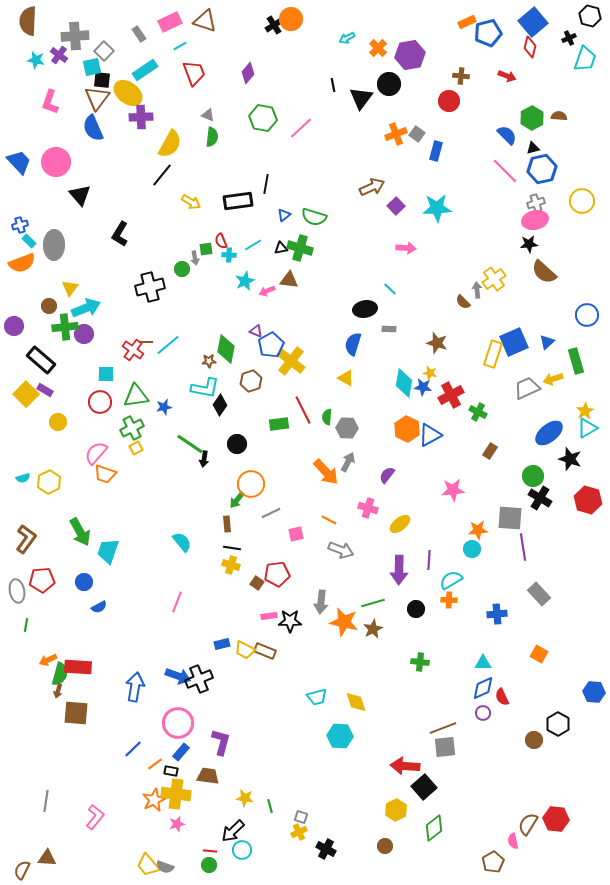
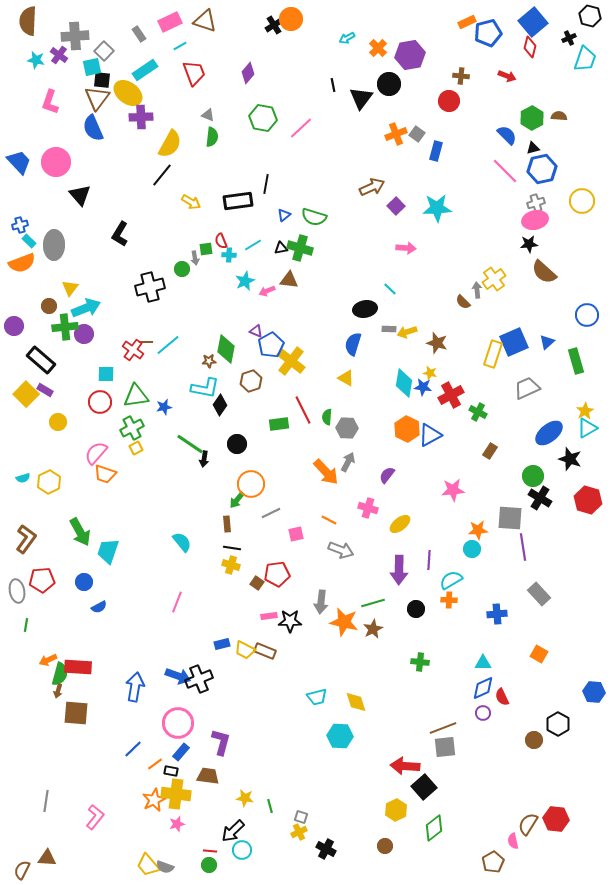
yellow arrow at (553, 379): moved 146 px left, 47 px up
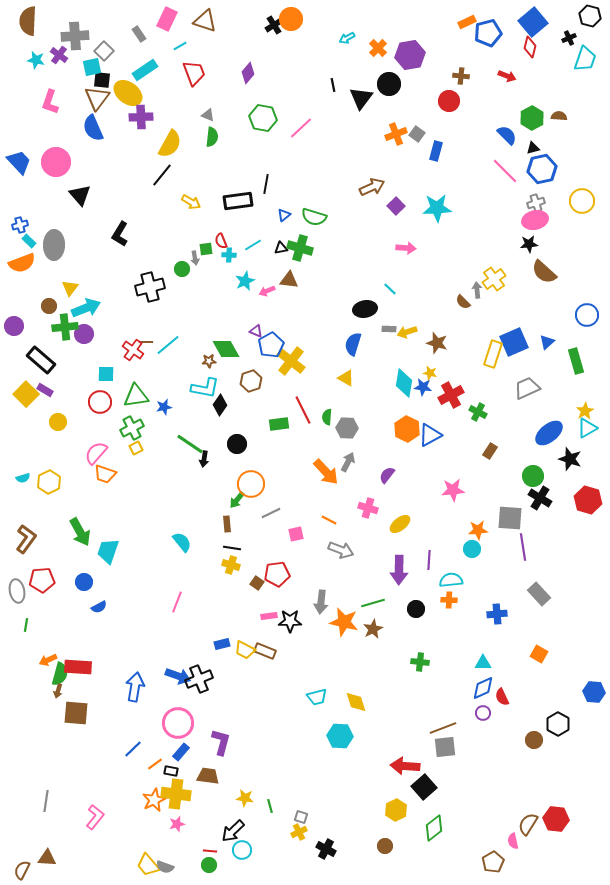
pink rectangle at (170, 22): moved 3 px left, 3 px up; rotated 40 degrees counterclockwise
green diamond at (226, 349): rotated 40 degrees counterclockwise
cyan semicircle at (451, 580): rotated 25 degrees clockwise
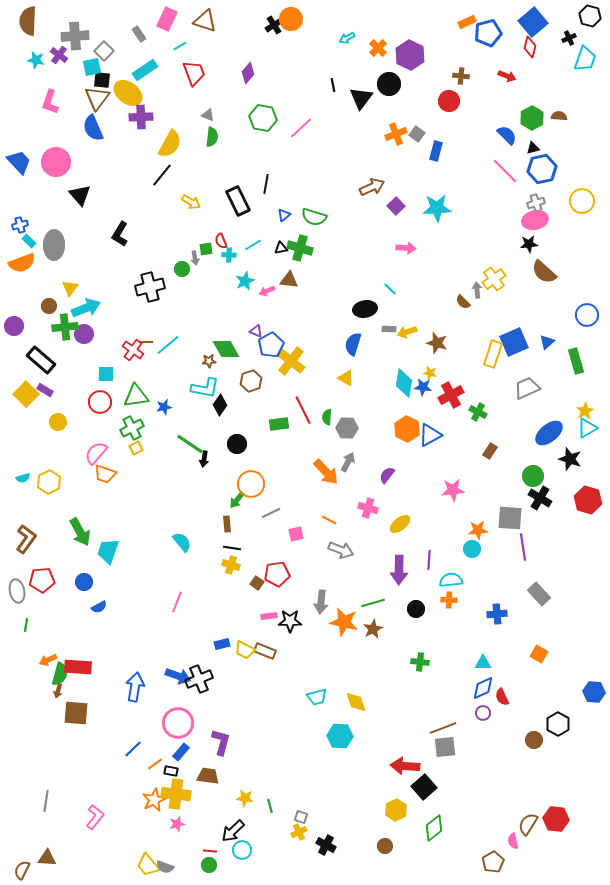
purple hexagon at (410, 55): rotated 24 degrees counterclockwise
black rectangle at (238, 201): rotated 72 degrees clockwise
black cross at (326, 849): moved 4 px up
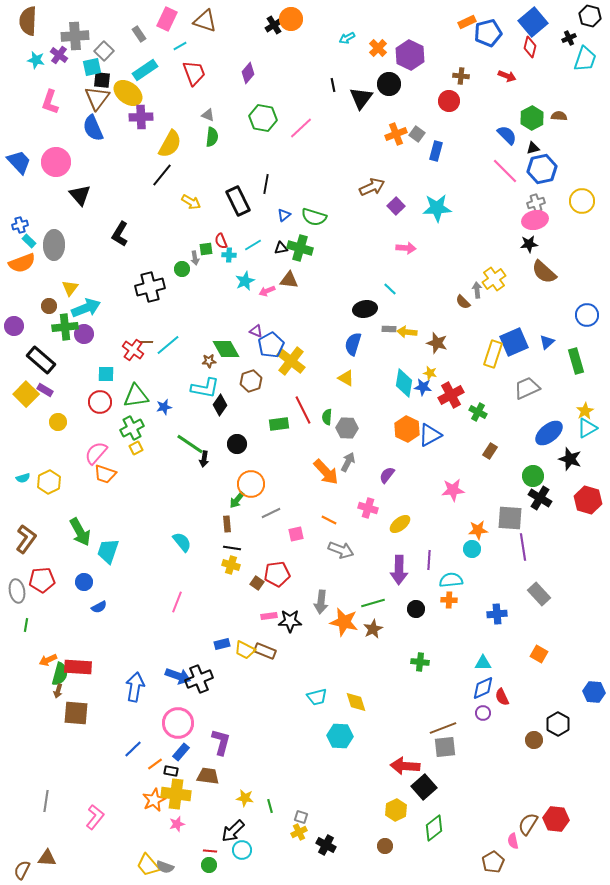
yellow arrow at (407, 332): rotated 24 degrees clockwise
